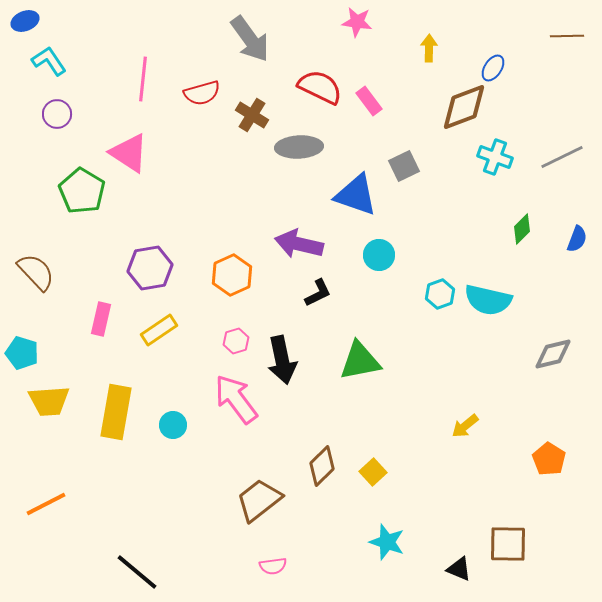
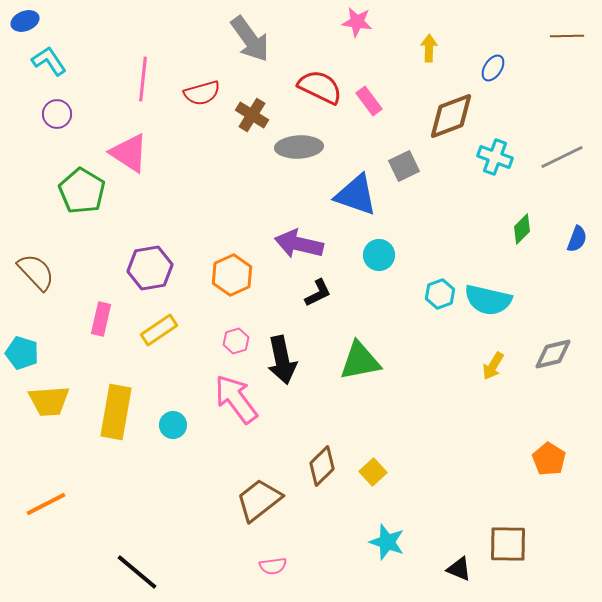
brown diamond at (464, 107): moved 13 px left, 9 px down
yellow arrow at (465, 426): moved 28 px right, 60 px up; rotated 20 degrees counterclockwise
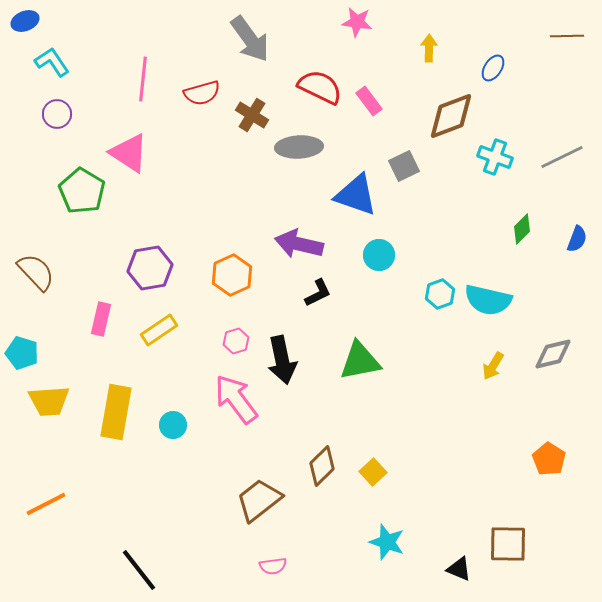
cyan L-shape at (49, 61): moved 3 px right, 1 px down
black line at (137, 572): moved 2 px right, 2 px up; rotated 12 degrees clockwise
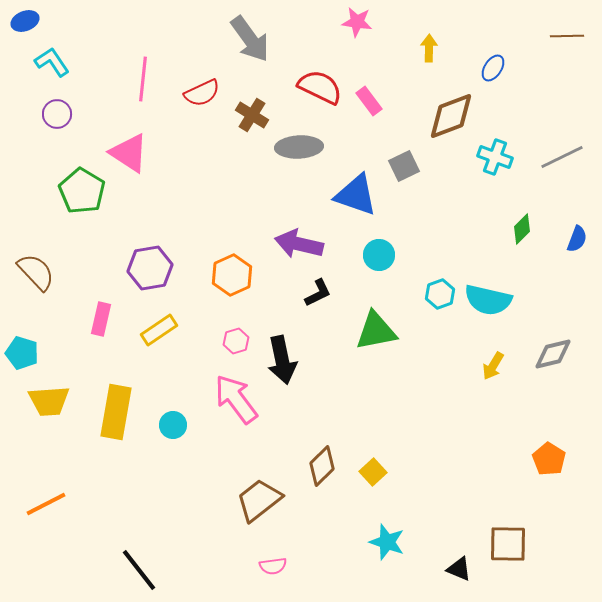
red semicircle at (202, 93): rotated 9 degrees counterclockwise
green triangle at (360, 361): moved 16 px right, 30 px up
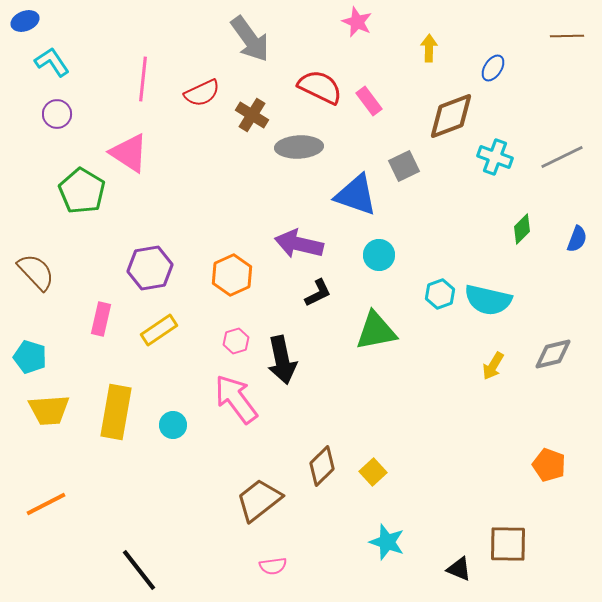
pink star at (357, 22): rotated 16 degrees clockwise
cyan pentagon at (22, 353): moved 8 px right, 4 px down
yellow trapezoid at (49, 401): moved 9 px down
orange pentagon at (549, 459): moved 6 px down; rotated 12 degrees counterclockwise
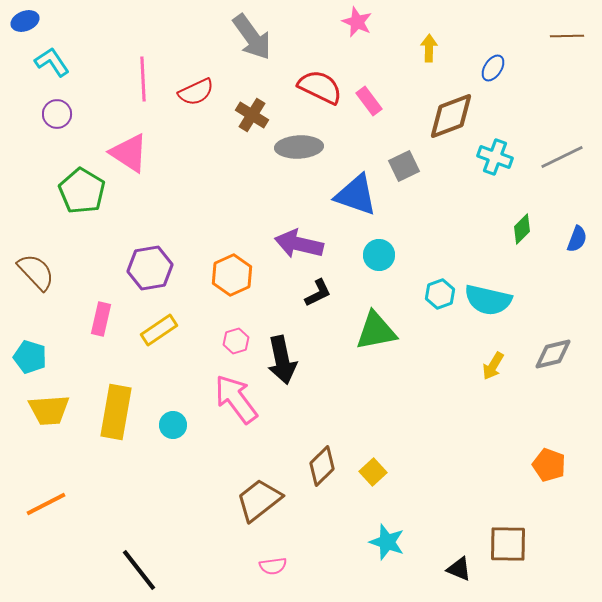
gray arrow at (250, 39): moved 2 px right, 2 px up
pink line at (143, 79): rotated 9 degrees counterclockwise
red semicircle at (202, 93): moved 6 px left, 1 px up
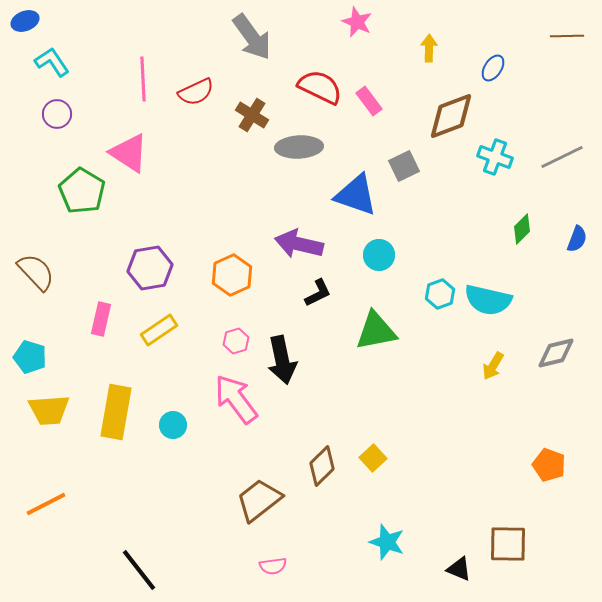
gray diamond at (553, 354): moved 3 px right, 1 px up
yellow square at (373, 472): moved 14 px up
